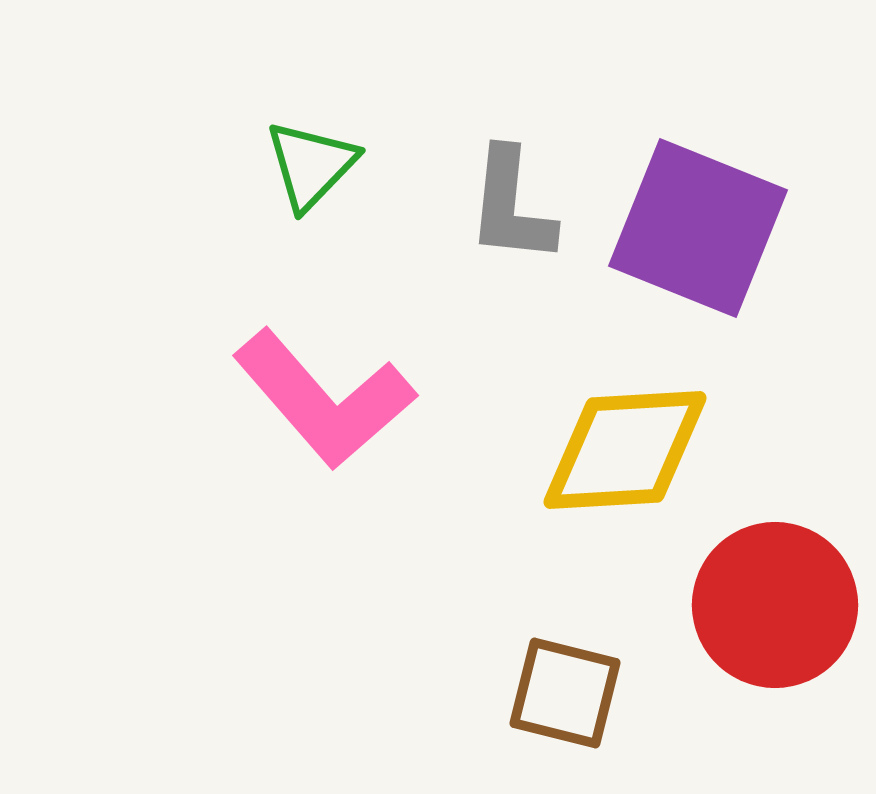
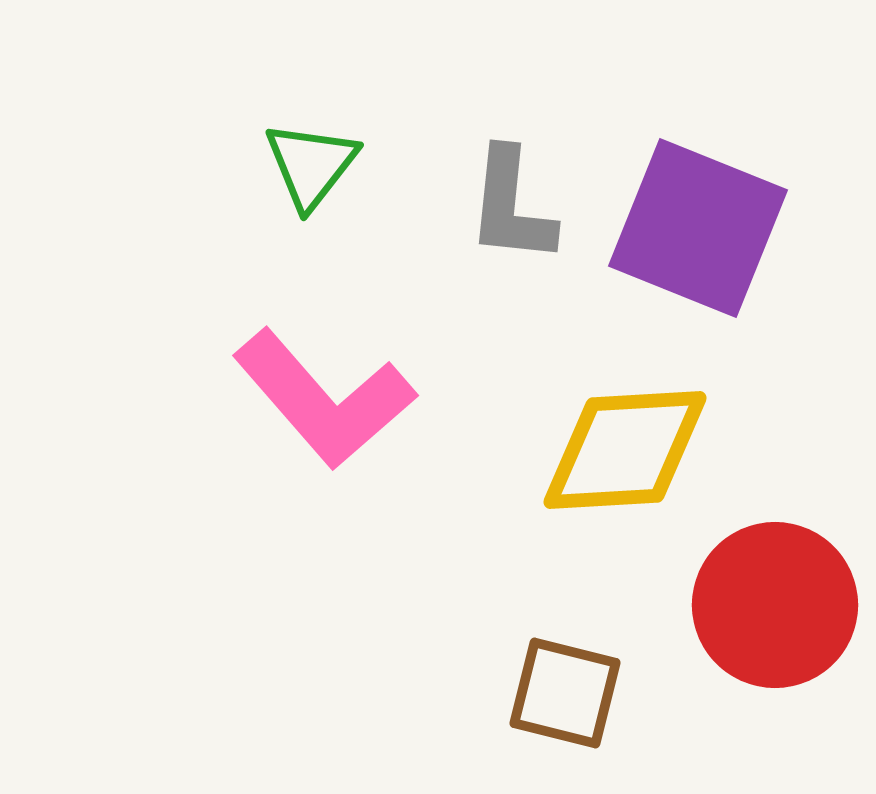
green triangle: rotated 6 degrees counterclockwise
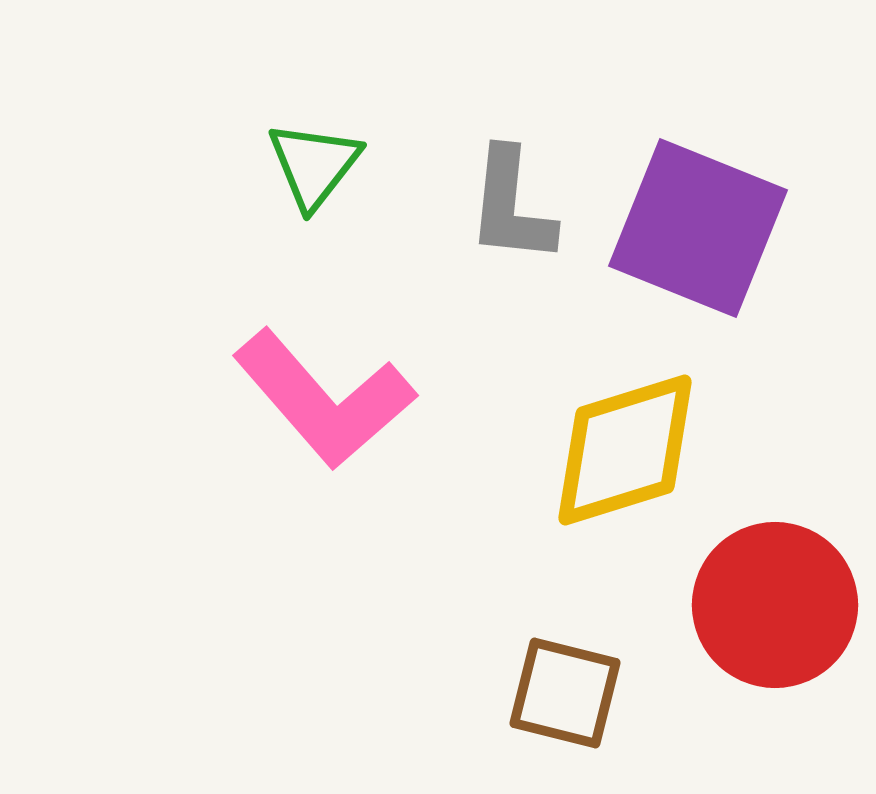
green triangle: moved 3 px right
yellow diamond: rotated 14 degrees counterclockwise
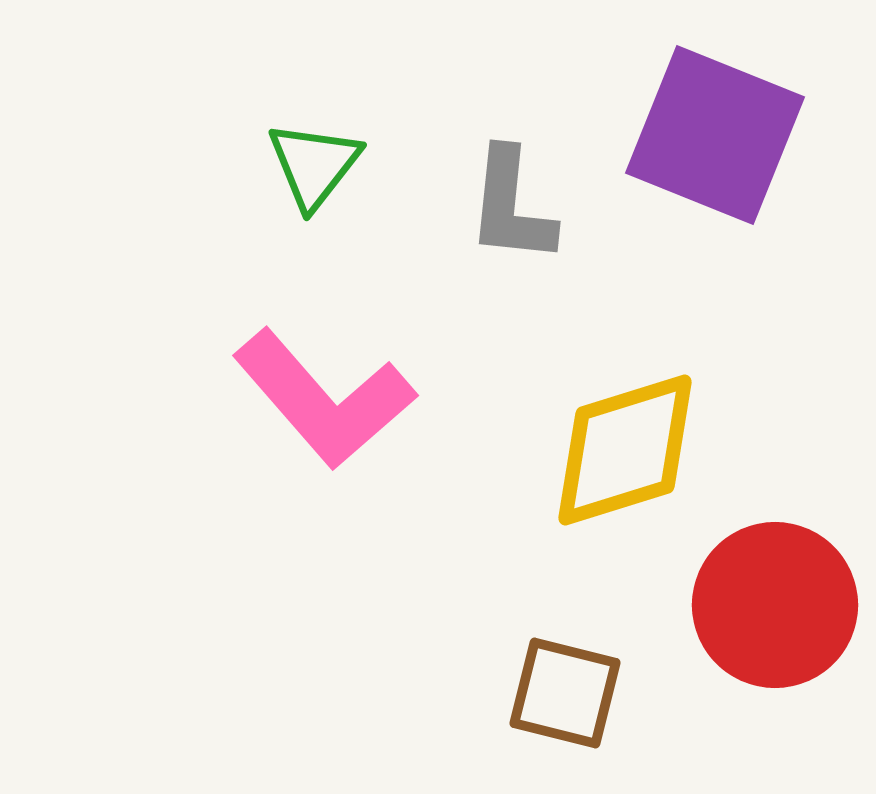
purple square: moved 17 px right, 93 px up
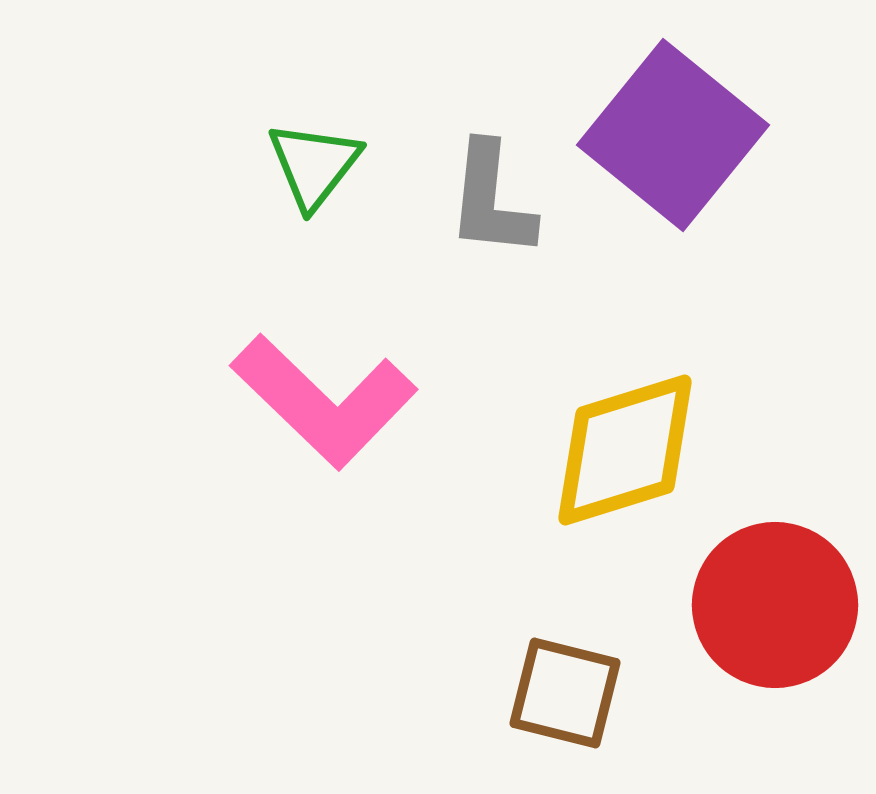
purple square: moved 42 px left; rotated 17 degrees clockwise
gray L-shape: moved 20 px left, 6 px up
pink L-shape: moved 2 px down; rotated 5 degrees counterclockwise
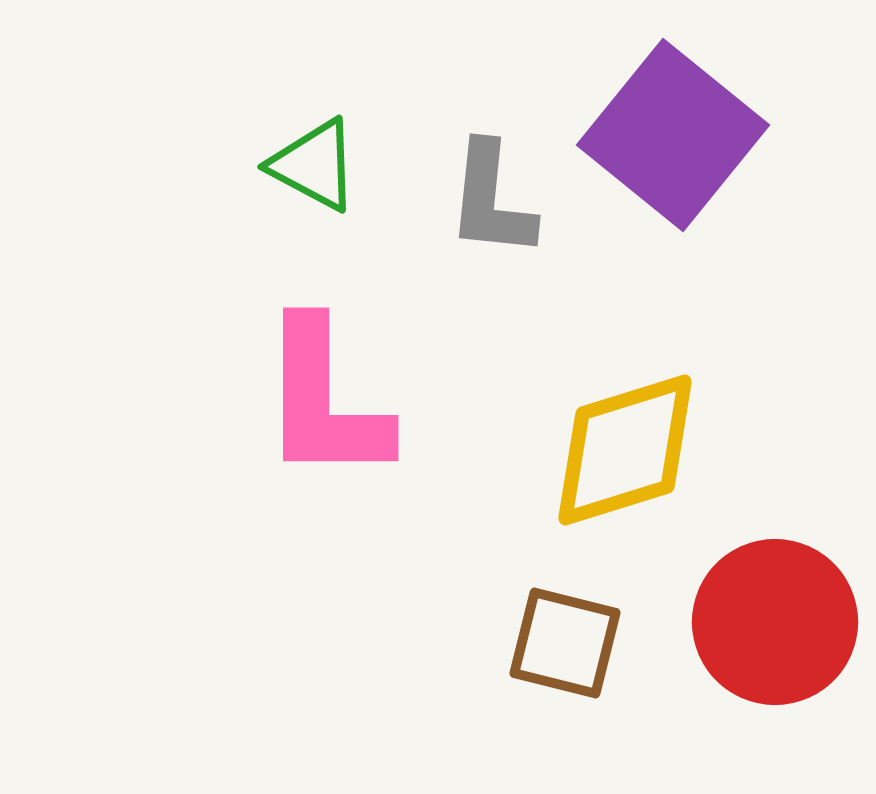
green triangle: rotated 40 degrees counterclockwise
pink L-shape: rotated 46 degrees clockwise
red circle: moved 17 px down
brown square: moved 50 px up
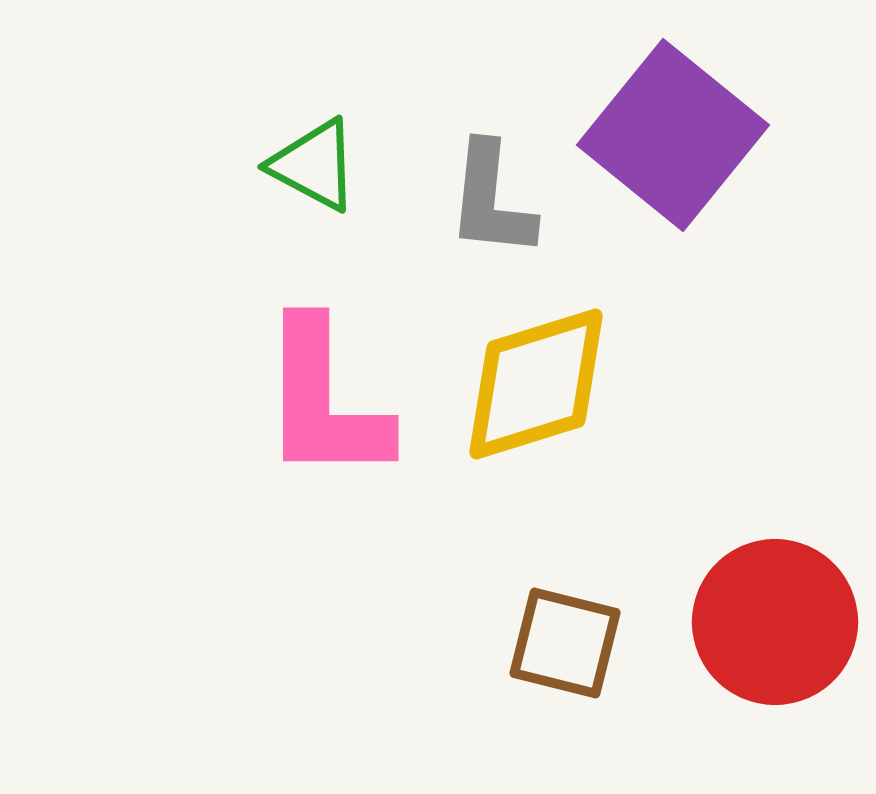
yellow diamond: moved 89 px left, 66 px up
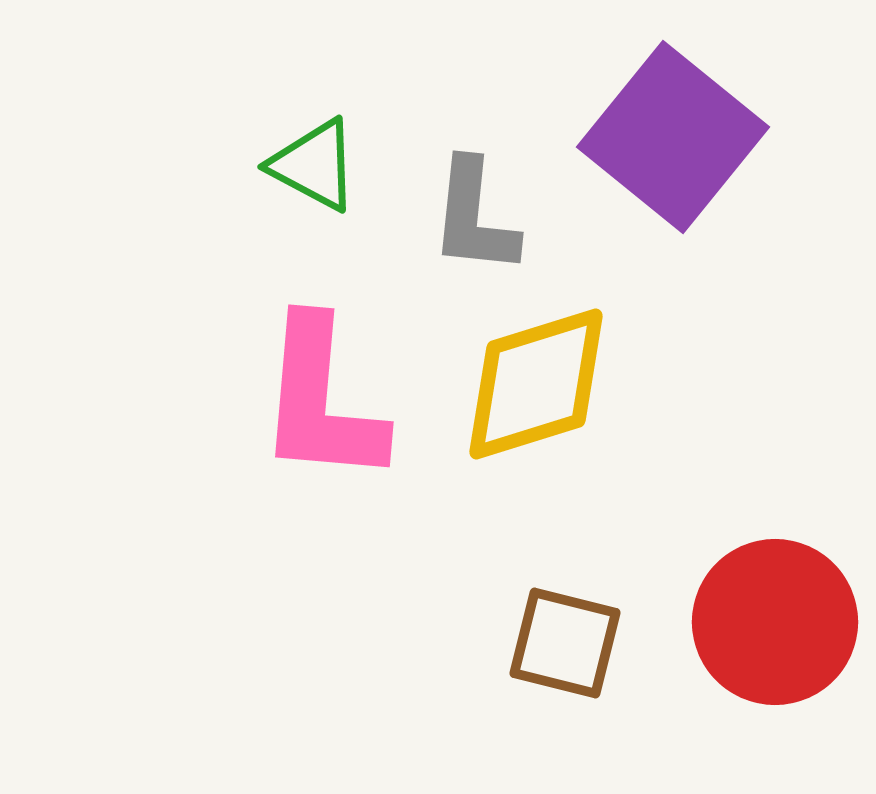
purple square: moved 2 px down
gray L-shape: moved 17 px left, 17 px down
pink L-shape: moved 3 px left; rotated 5 degrees clockwise
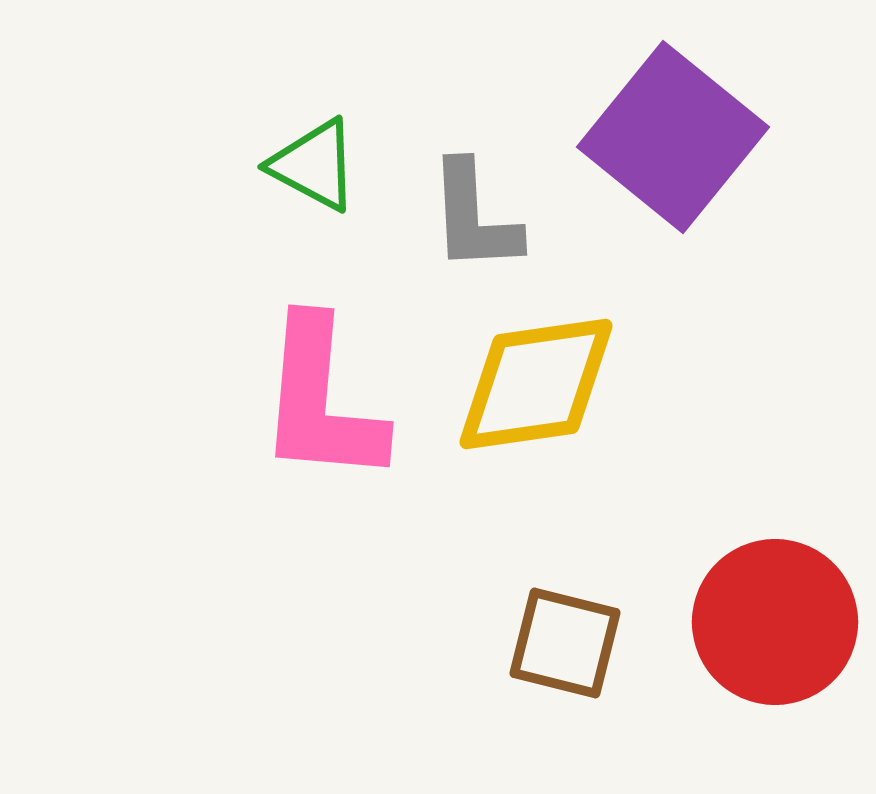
gray L-shape: rotated 9 degrees counterclockwise
yellow diamond: rotated 9 degrees clockwise
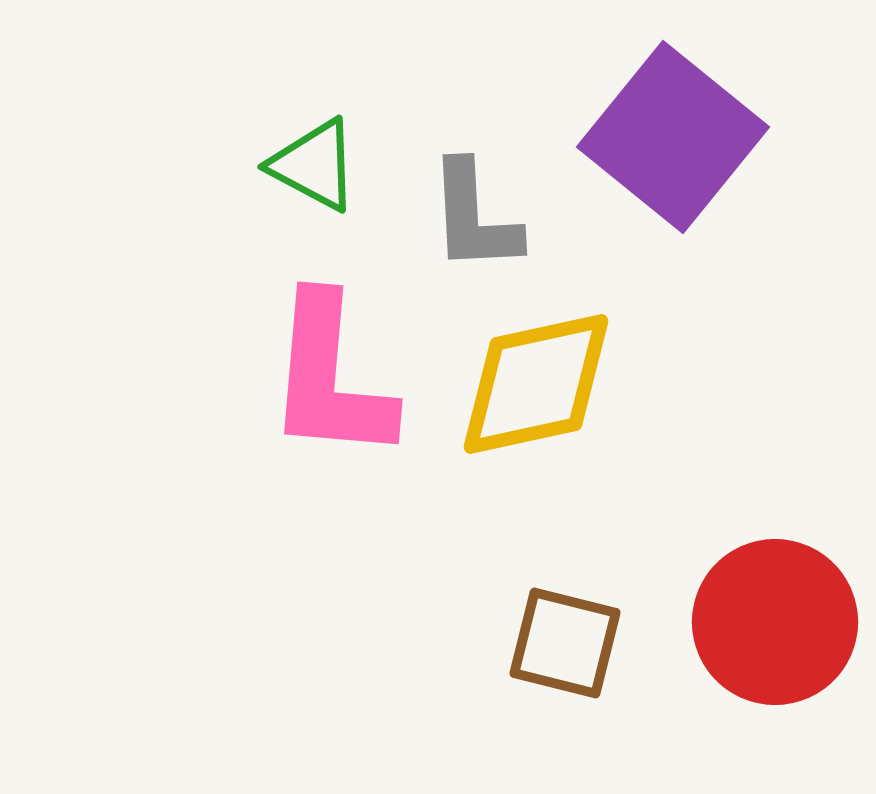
yellow diamond: rotated 4 degrees counterclockwise
pink L-shape: moved 9 px right, 23 px up
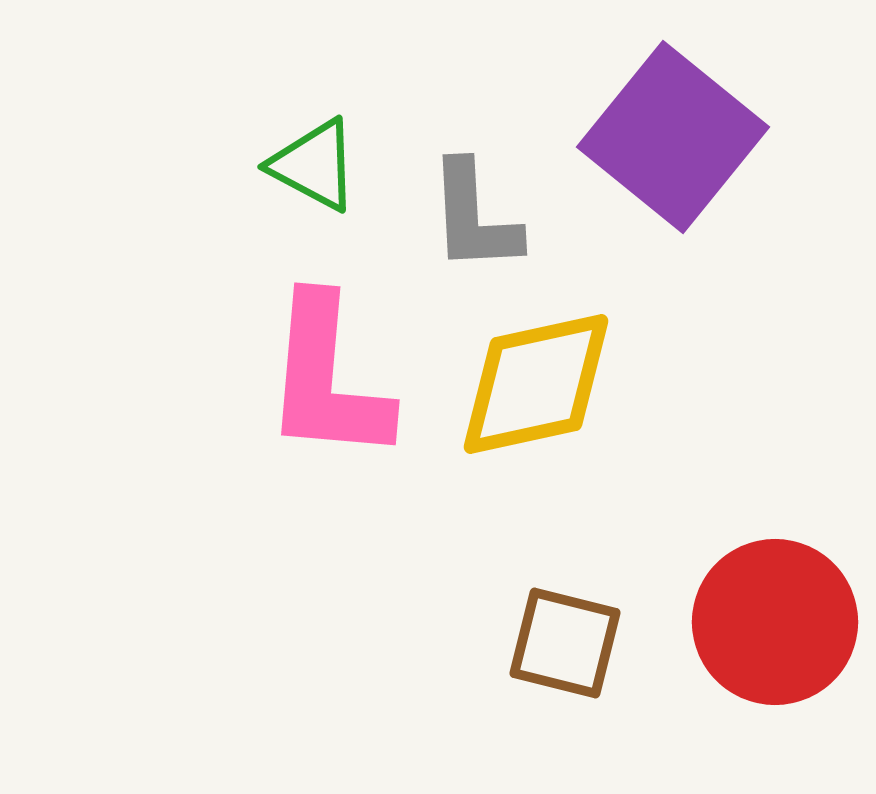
pink L-shape: moved 3 px left, 1 px down
